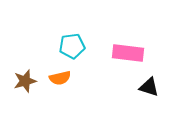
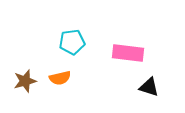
cyan pentagon: moved 4 px up
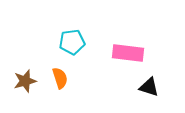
orange semicircle: rotated 95 degrees counterclockwise
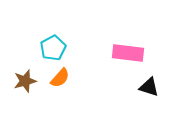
cyan pentagon: moved 19 px left, 6 px down; rotated 20 degrees counterclockwise
orange semicircle: rotated 60 degrees clockwise
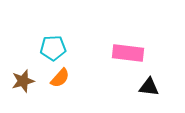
cyan pentagon: rotated 25 degrees clockwise
brown star: moved 2 px left
black triangle: rotated 10 degrees counterclockwise
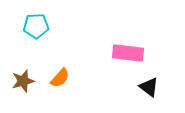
cyan pentagon: moved 17 px left, 22 px up
black triangle: rotated 30 degrees clockwise
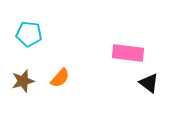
cyan pentagon: moved 7 px left, 8 px down; rotated 10 degrees clockwise
black triangle: moved 4 px up
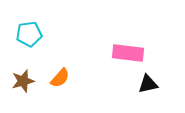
cyan pentagon: rotated 15 degrees counterclockwise
black triangle: moved 1 px left, 1 px down; rotated 50 degrees counterclockwise
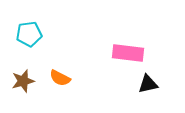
orange semicircle: rotated 75 degrees clockwise
